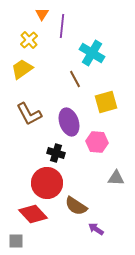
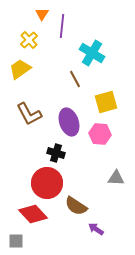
yellow trapezoid: moved 2 px left
pink hexagon: moved 3 px right, 8 px up
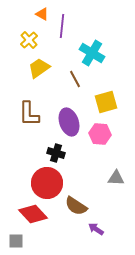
orange triangle: rotated 32 degrees counterclockwise
yellow trapezoid: moved 19 px right, 1 px up
brown L-shape: rotated 28 degrees clockwise
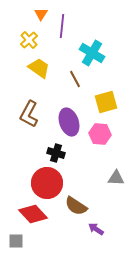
orange triangle: moved 1 px left; rotated 32 degrees clockwise
yellow trapezoid: rotated 70 degrees clockwise
brown L-shape: rotated 28 degrees clockwise
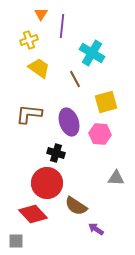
yellow cross: rotated 24 degrees clockwise
brown L-shape: rotated 68 degrees clockwise
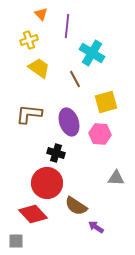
orange triangle: rotated 16 degrees counterclockwise
purple line: moved 5 px right
purple arrow: moved 2 px up
